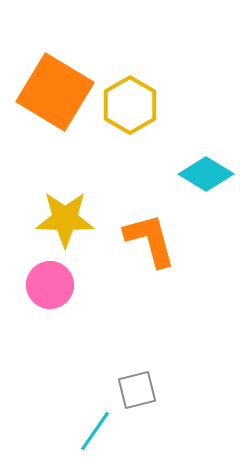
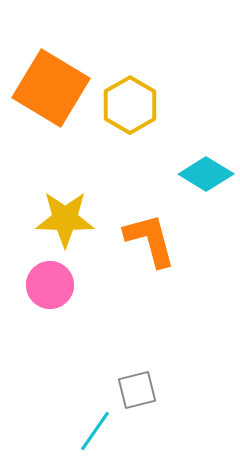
orange square: moved 4 px left, 4 px up
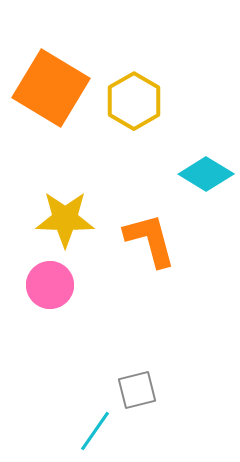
yellow hexagon: moved 4 px right, 4 px up
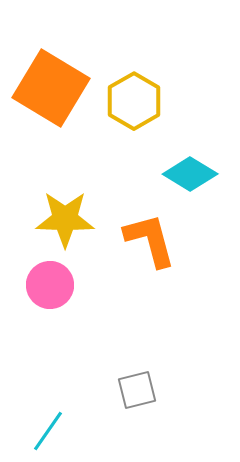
cyan diamond: moved 16 px left
cyan line: moved 47 px left
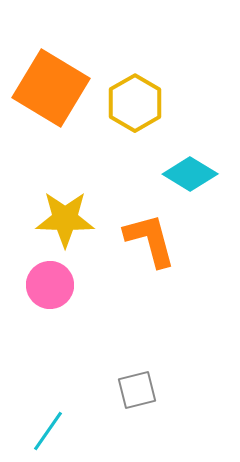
yellow hexagon: moved 1 px right, 2 px down
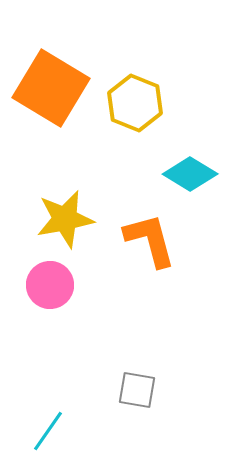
yellow hexagon: rotated 8 degrees counterclockwise
yellow star: rotated 12 degrees counterclockwise
gray square: rotated 24 degrees clockwise
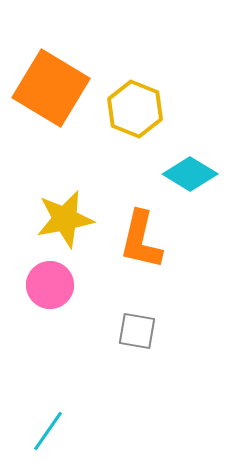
yellow hexagon: moved 6 px down
orange L-shape: moved 9 px left; rotated 152 degrees counterclockwise
gray square: moved 59 px up
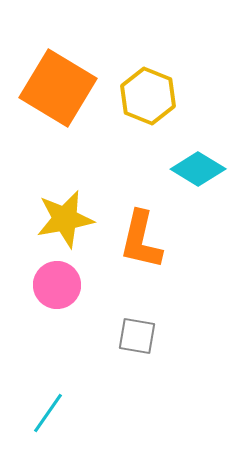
orange square: moved 7 px right
yellow hexagon: moved 13 px right, 13 px up
cyan diamond: moved 8 px right, 5 px up
pink circle: moved 7 px right
gray square: moved 5 px down
cyan line: moved 18 px up
